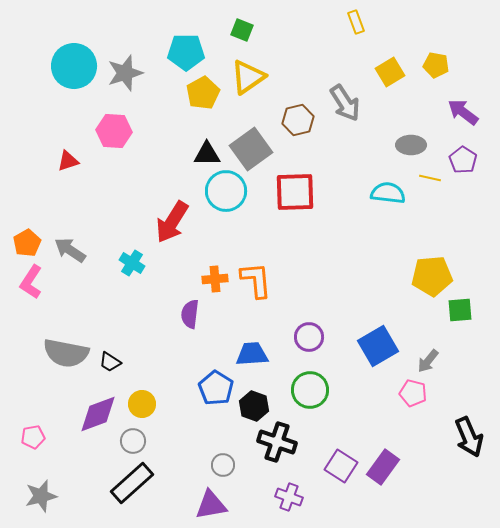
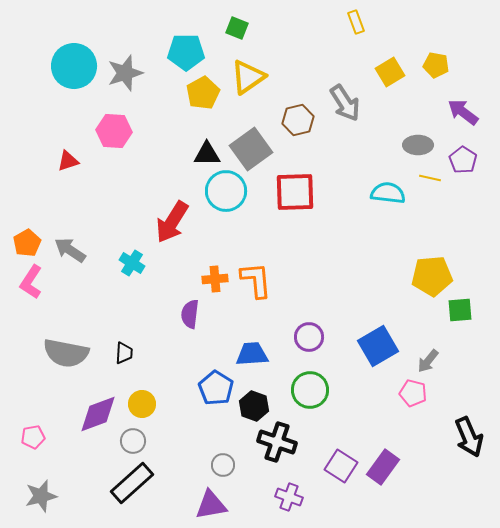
green square at (242, 30): moved 5 px left, 2 px up
gray ellipse at (411, 145): moved 7 px right
black trapezoid at (110, 362): moved 14 px right, 9 px up; rotated 120 degrees counterclockwise
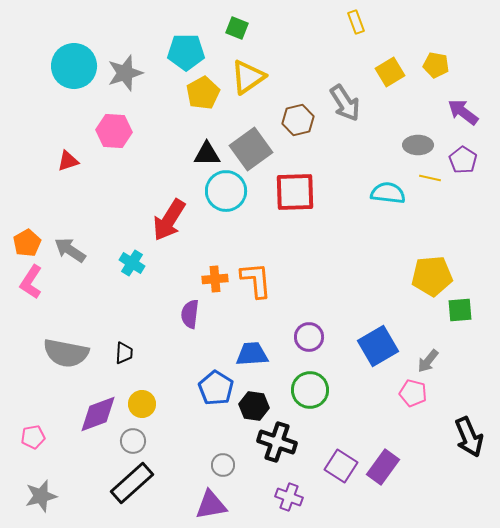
red arrow at (172, 222): moved 3 px left, 2 px up
black hexagon at (254, 406): rotated 12 degrees counterclockwise
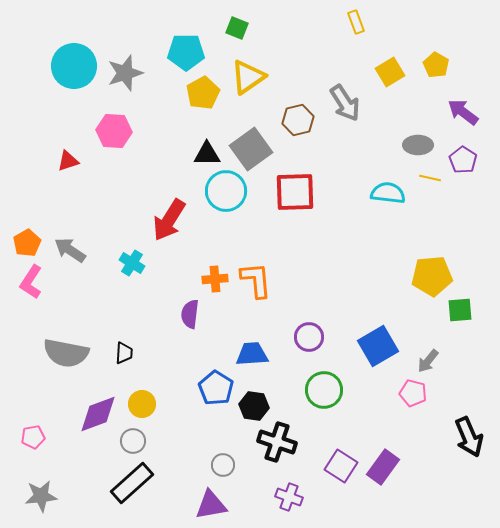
yellow pentagon at (436, 65): rotated 20 degrees clockwise
green circle at (310, 390): moved 14 px right
gray star at (41, 496): rotated 8 degrees clockwise
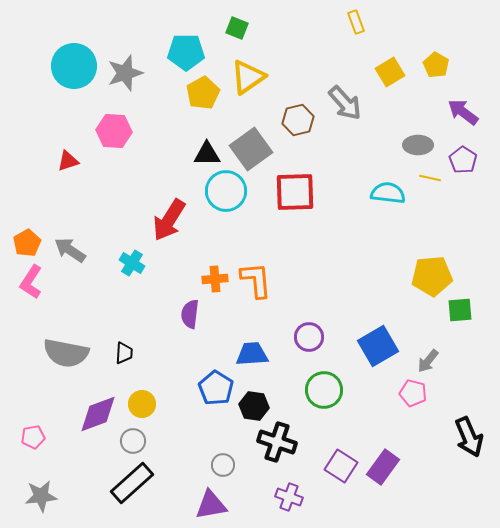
gray arrow at (345, 103): rotated 9 degrees counterclockwise
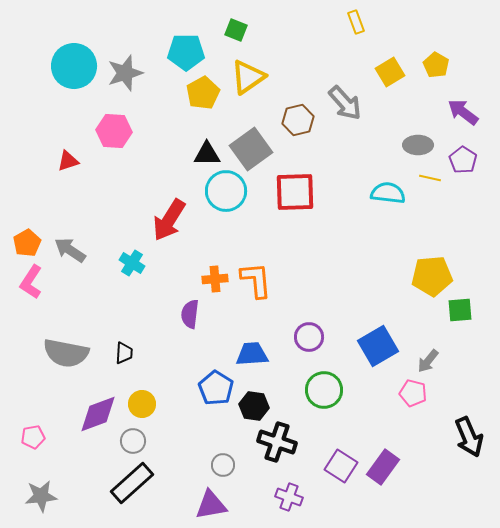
green square at (237, 28): moved 1 px left, 2 px down
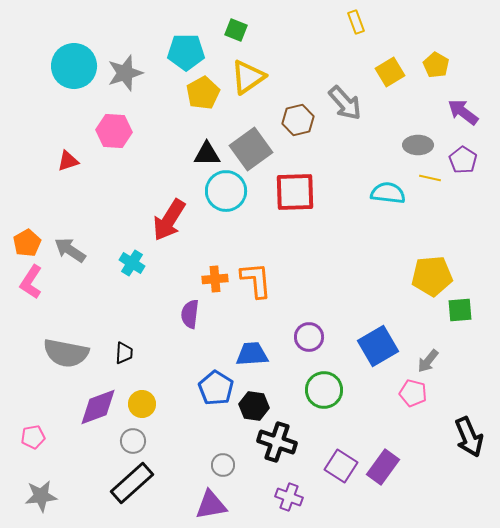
purple diamond at (98, 414): moved 7 px up
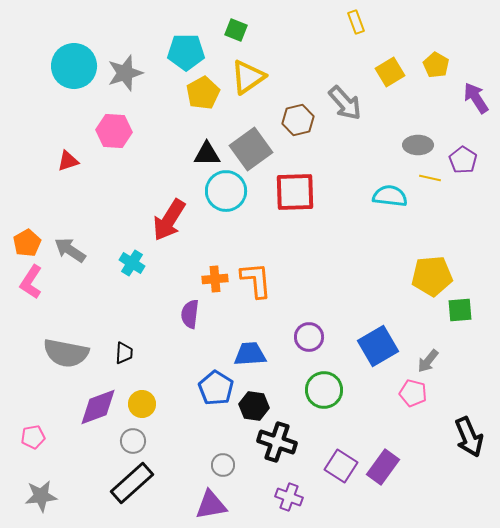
purple arrow at (463, 112): moved 13 px right, 14 px up; rotated 20 degrees clockwise
cyan semicircle at (388, 193): moved 2 px right, 3 px down
blue trapezoid at (252, 354): moved 2 px left
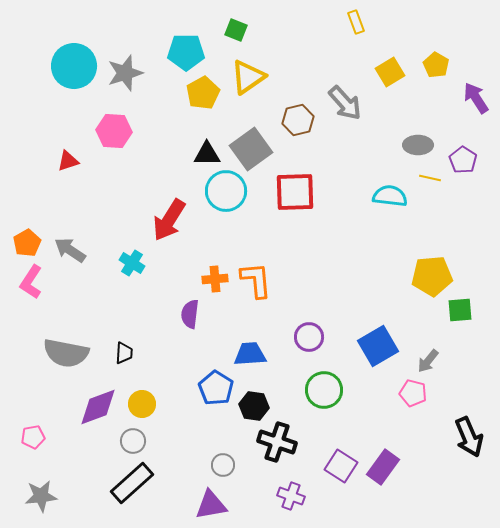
purple cross at (289, 497): moved 2 px right, 1 px up
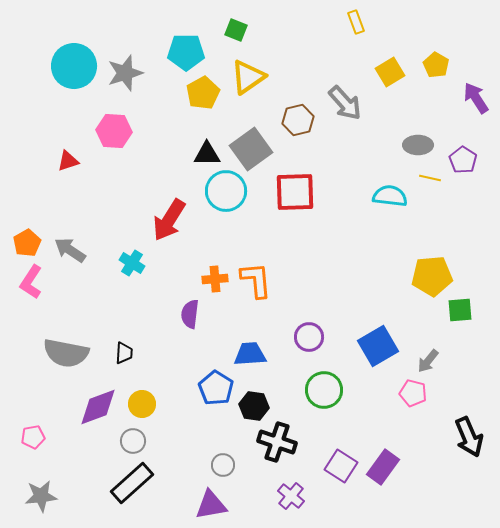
purple cross at (291, 496): rotated 20 degrees clockwise
